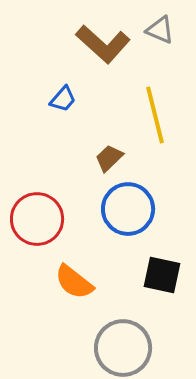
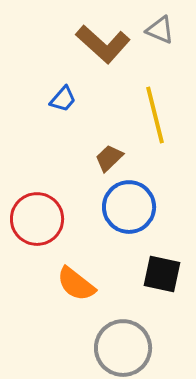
blue circle: moved 1 px right, 2 px up
black square: moved 1 px up
orange semicircle: moved 2 px right, 2 px down
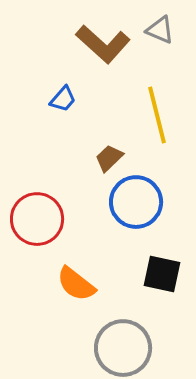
yellow line: moved 2 px right
blue circle: moved 7 px right, 5 px up
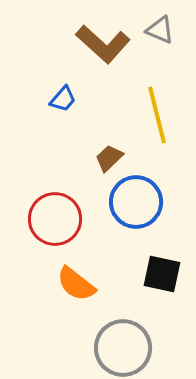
red circle: moved 18 px right
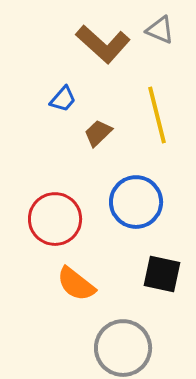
brown trapezoid: moved 11 px left, 25 px up
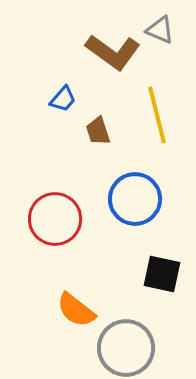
brown L-shape: moved 10 px right, 8 px down; rotated 6 degrees counterclockwise
brown trapezoid: moved 2 px up; rotated 64 degrees counterclockwise
blue circle: moved 1 px left, 3 px up
orange semicircle: moved 26 px down
gray circle: moved 3 px right
